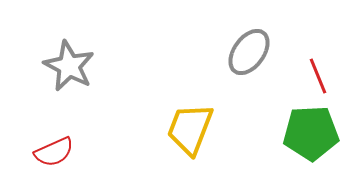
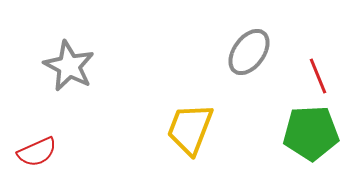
red semicircle: moved 17 px left
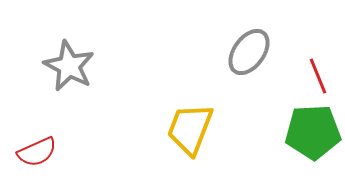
green pentagon: moved 2 px right, 1 px up
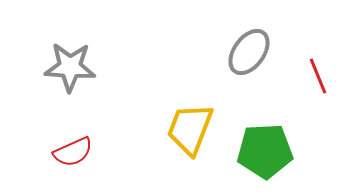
gray star: moved 1 px right, 1 px down; rotated 24 degrees counterclockwise
green pentagon: moved 48 px left, 19 px down
red semicircle: moved 36 px right
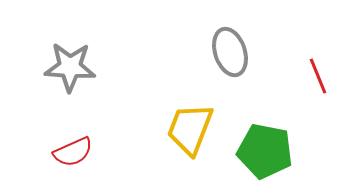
gray ellipse: moved 19 px left; rotated 54 degrees counterclockwise
green pentagon: rotated 14 degrees clockwise
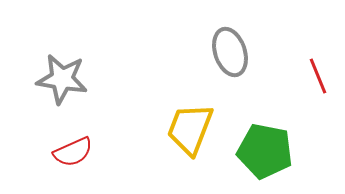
gray star: moved 8 px left, 12 px down; rotated 6 degrees clockwise
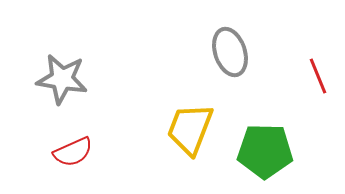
green pentagon: rotated 10 degrees counterclockwise
